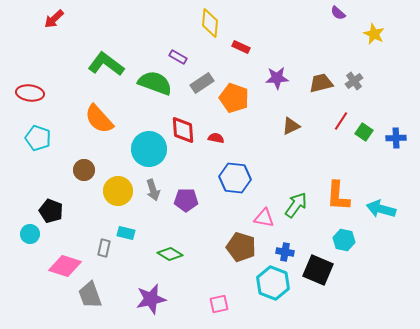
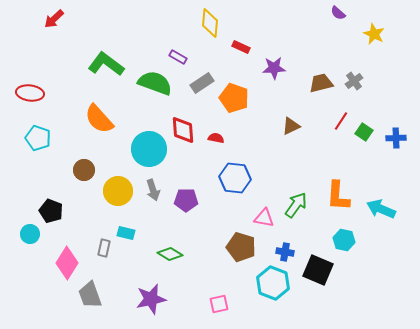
purple star at (277, 78): moved 3 px left, 10 px up
cyan arrow at (381, 209): rotated 8 degrees clockwise
pink diamond at (65, 266): moved 2 px right, 3 px up; rotated 76 degrees counterclockwise
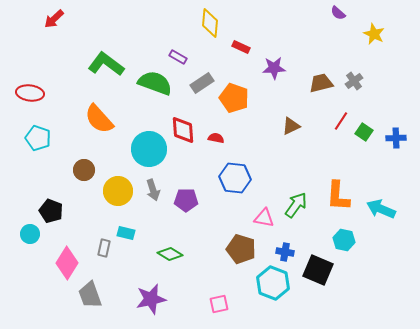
brown pentagon at (241, 247): moved 2 px down
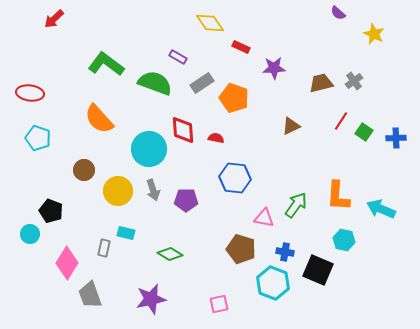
yellow diamond at (210, 23): rotated 40 degrees counterclockwise
